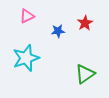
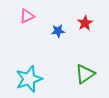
cyan star: moved 3 px right, 21 px down
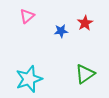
pink triangle: rotated 14 degrees counterclockwise
blue star: moved 3 px right
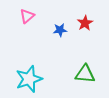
blue star: moved 1 px left, 1 px up
green triangle: rotated 40 degrees clockwise
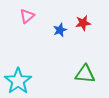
red star: moved 2 px left; rotated 21 degrees clockwise
blue star: rotated 16 degrees counterclockwise
cyan star: moved 11 px left, 2 px down; rotated 16 degrees counterclockwise
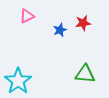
pink triangle: rotated 14 degrees clockwise
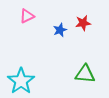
cyan star: moved 3 px right
